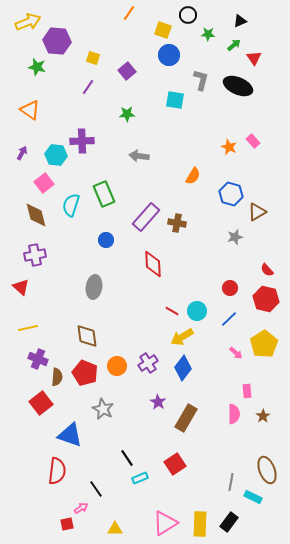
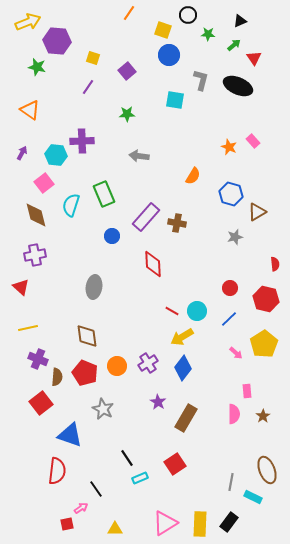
blue circle at (106, 240): moved 6 px right, 4 px up
red semicircle at (267, 270): moved 8 px right, 6 px up; rotated 144 degrees counterclockwise
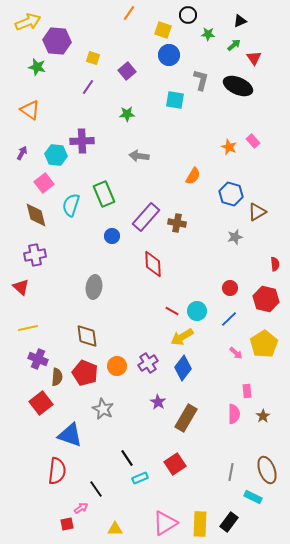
gray line at (231, 482): moved 10 px up
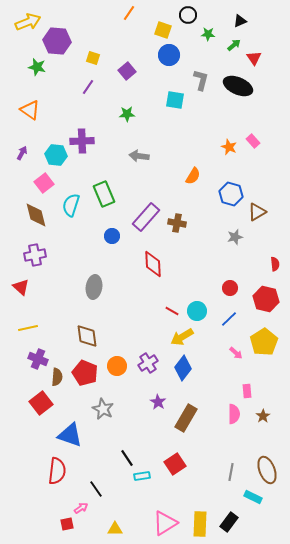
yellow pentagon at (264, 344): moved 2 px up
cyan rectangle at (140, 478): moved 2 px right, 2 px up; rotated 14 degrees clockwise
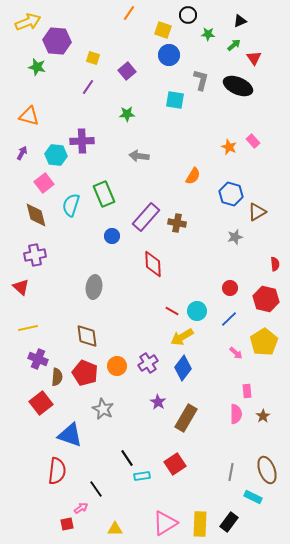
orange triangle at (30, 110): moved 1 px left, 6 px down; rotated 20 degrees counterclockwise
pink semicircle at (234, 414): moved 2 px right
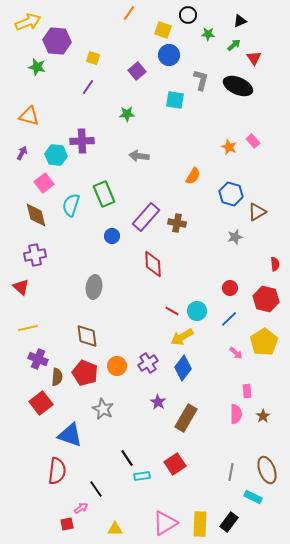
purple square at (127, 71): moved 10 px right
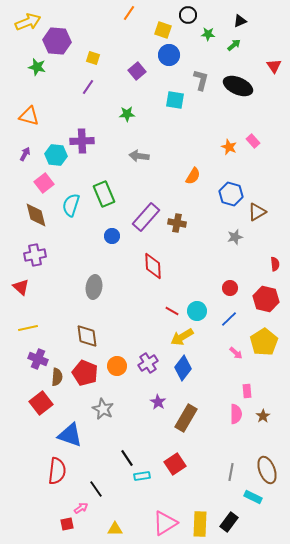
red triangle at (254, 58): moved 20 px right, 8 px down
purple arrow at (22, 153): moved 3 px right, 1 px down
red diamond at (153, 264): moved 2 px down
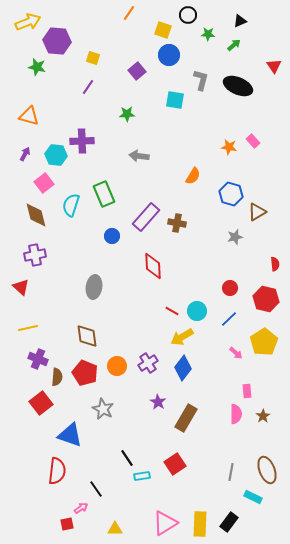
orange star at (229, 147): rotated 14 degrees counterclockwise
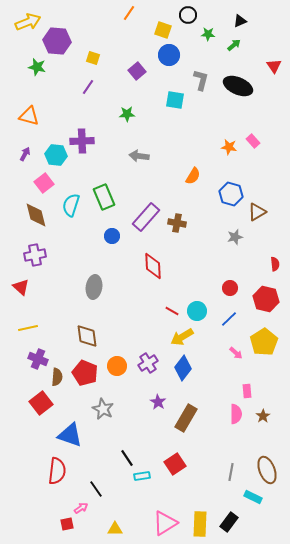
green rectangle at (104, 194): moved 3 px down
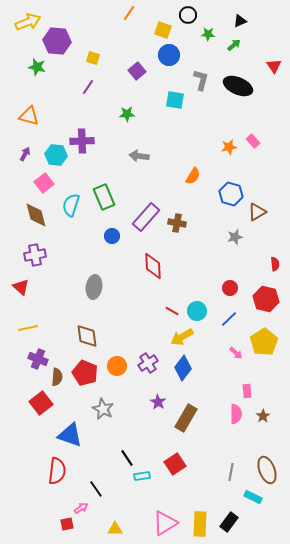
orange star at (229, 147): rotated 21 degrees counterclockwise
